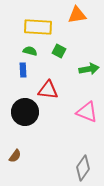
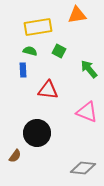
yellow rectangle: rotated 12 degrees counterclockwise
green arrow: rotated 120 degrees counterclockwise
black circle: moved 12 px right, 21 px down
gray diamond: rotated 60 degrees clockwise
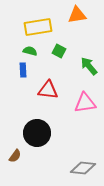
green arrow: moved 3 px up
pink triangle: moved 2 px left, 9 px up; rotated 30 degrees counterclockwise
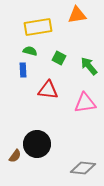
green square: moved 7 px down
black circle: moved 11 px down
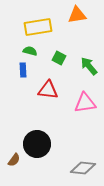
brown semicircle: moved 1 px left, 4 px down
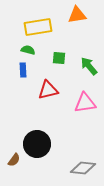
green semicircle: moved 2 px left, 1 px up
green square: rotated 24 degrees counterclockwise
red triangle: rotated 20 degrees counterclockwise
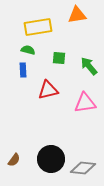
black circle: moved 14 px right, 15 px down
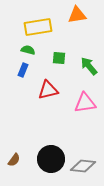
blue rectangle: rotated 24 degrees clockwise
gray diamond: moved 2 px up
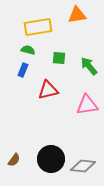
pink triangle: moved 2 px right, 2 px down
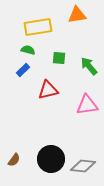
blue rectangle: rotated 24 degrees clockwise
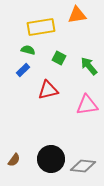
yellow rectangle: moved 3 px right
green square: rotated 24 degrees clockwise
